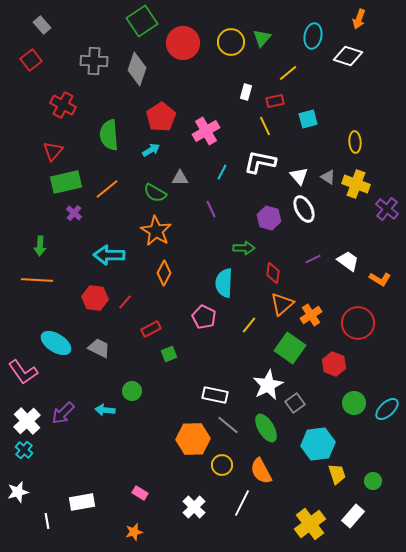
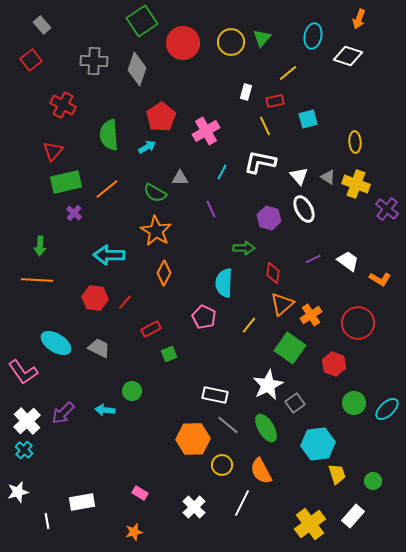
cyan arrow at (151, 150): moved 4 px left, 3 px up
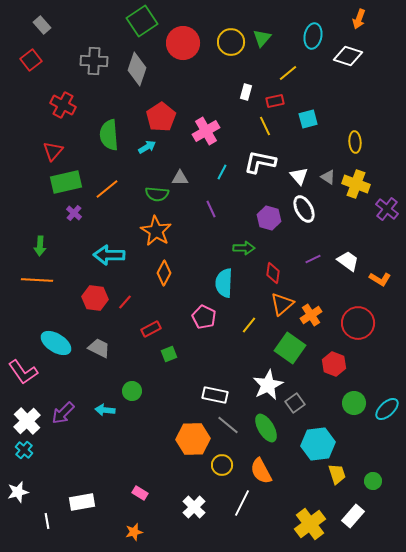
green semicircle at (155, 193): moved 2 px right, 1 px down; rotated 25 degrees counterclockwise
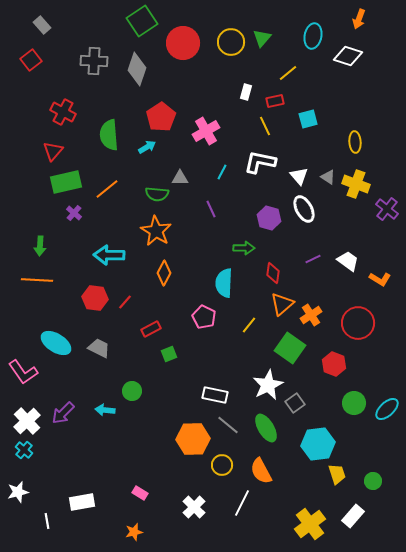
red cross at (63, 105): moved 7 px down
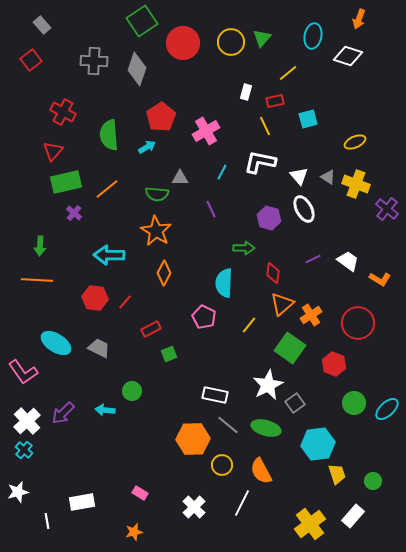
yellow ellipse at (355, 142): rotated 70 degrees clockwise
green ellipse at (266, 428): rotated 44 degrees counterclockwise
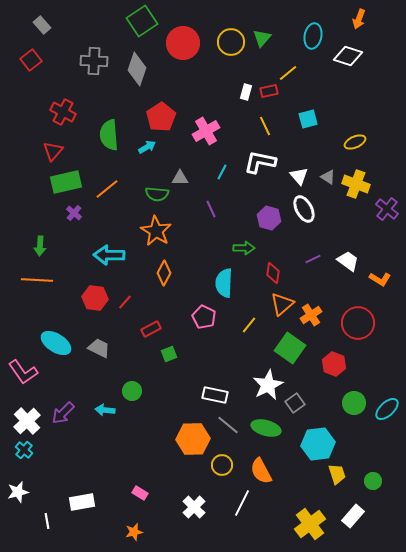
red rectangle at (275, 101): moved 6 px left, 10 px up
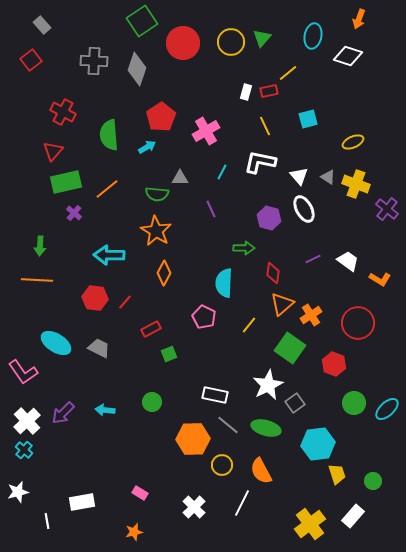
yellow ellipse at (355, 142): moved 2 px left
green circle at (132, 391): moved 20 px right, 11 px down
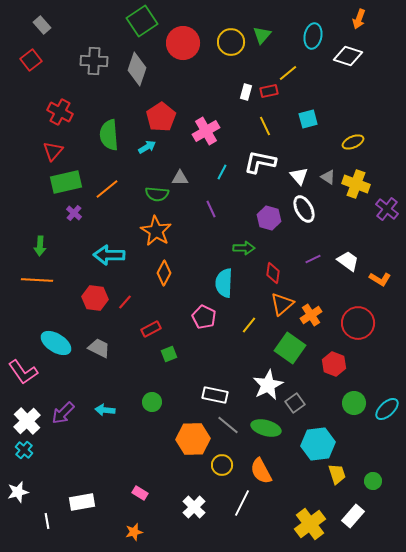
green triangle at (262, 38): moved 3 px up
red cross at (63, 112): moved 3 px left
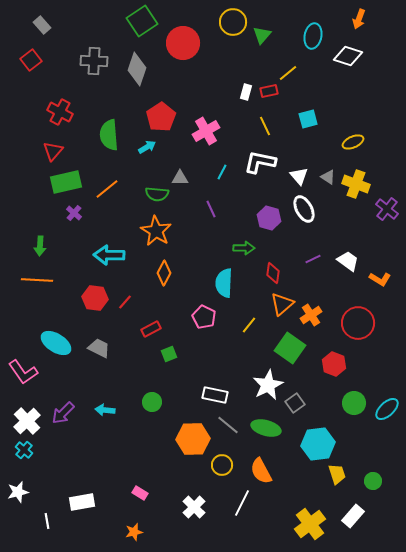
yellow circle at (231, 42): moved 2 px right, 20 px up
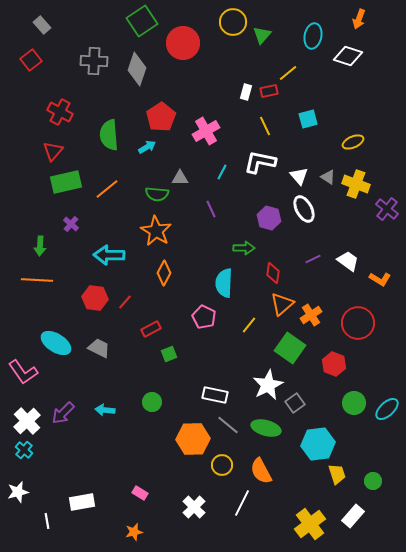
purple cross at (74, 213): moved 3 px left, 11 px down
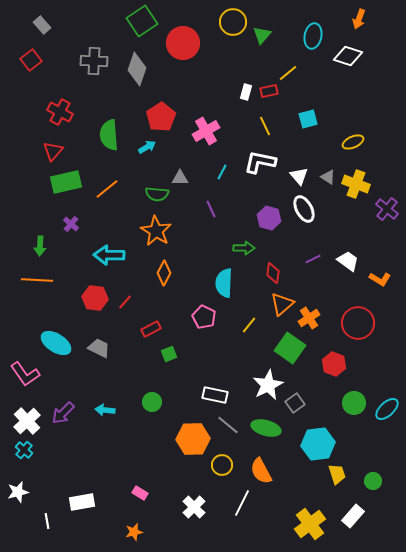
orange cross at (311, 315): moved 2 px left, 3 px down
pink L-shape at (23, 372): moved 2 px right, 2 px down
